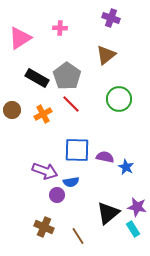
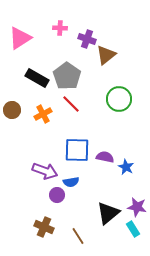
purple cross: moved 24 px left, 21 px down
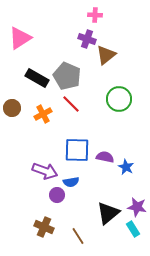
pink cross: moved 35 px right, 13 px up
gray pentagon: rotated 12 degrees counterclockwise
brown circle: moved 2 px up
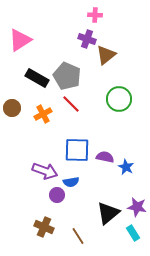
pink triangle: moved 2 px down
cyan rectangle: moved 4 px down
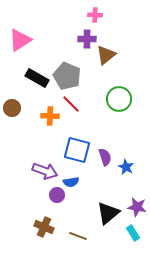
purple cross: rotated 18 degrees counterclockwise
orange cross: moved 7 px right, 2 px down; rotated 30 degrees clockwise
blue square: rotated 12 degrees clockwise
purple semicircle: rotated 60 degrees clockwise
brown line: rotated 36 degrees counterclockwise
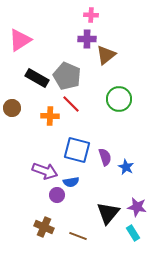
pink cross: moved 4 px left
black triangle: rotated 10 degrees counterclockwise
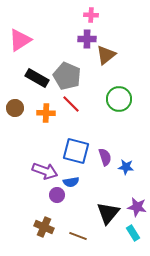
brown circle: moved 3 px right
orange cross: moved 4 px left, 3 px up
blue square: moved 1 px left, 1 px down
blue star: rotated 21 degrees counterclockwise
